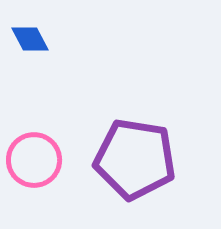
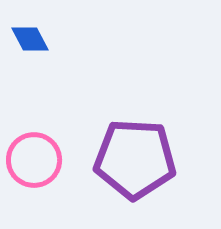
purple pentagon: rotated 6 degrees counterclockwise
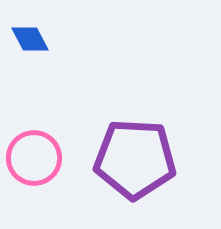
pink circle: moved 2 px up
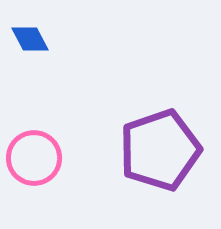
purple pentagon: moved 25 px right, 9 px up; rotated 22 degrees counterclockwise
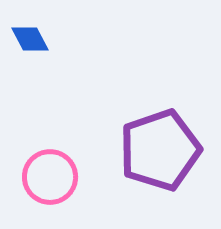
pink circle: moved 16 px right, 19 px down
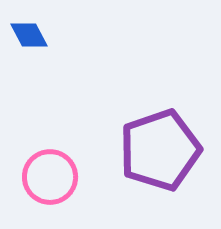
blue diamond: moved 1 px left, 4 px up
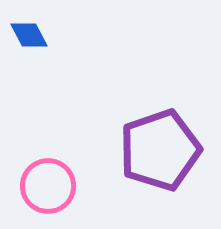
pink circle: moved 2 px left, 9 px down
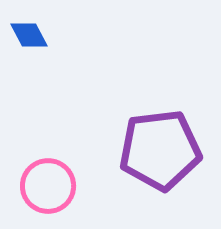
purple pentagon: rotated 12 degrees clockwise
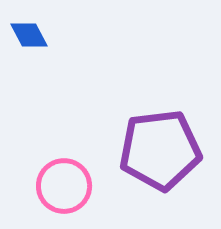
pink circle: moved 16 px right
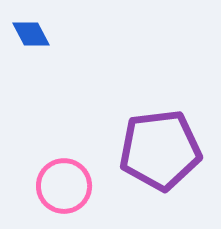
blue diamond: moved 2 px right, 1 px up
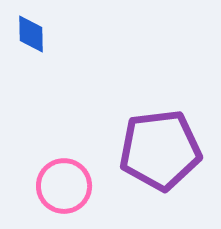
blue diamond: rotated 27 degrees clockwise
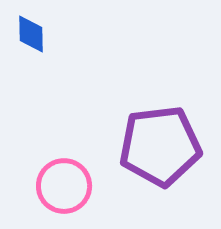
purple pentagon: moved 4 px up
